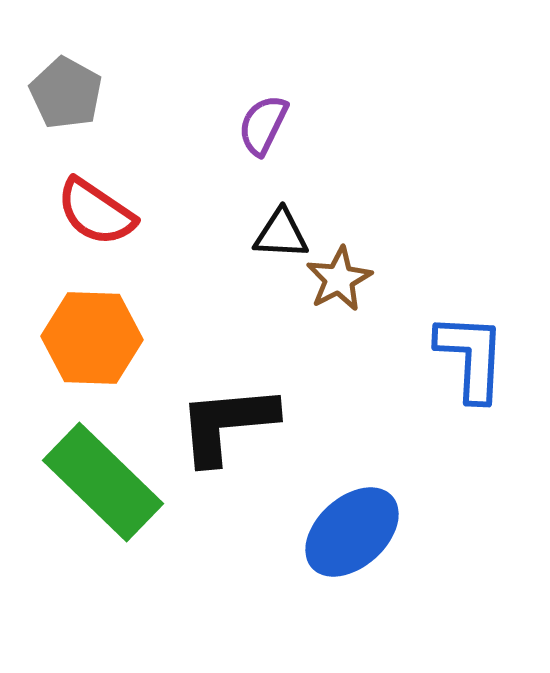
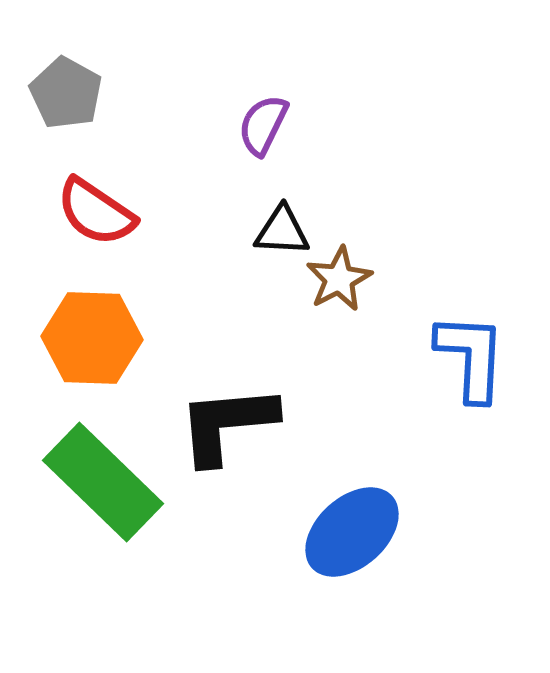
black triangle: moved 1 px right, 3 px up
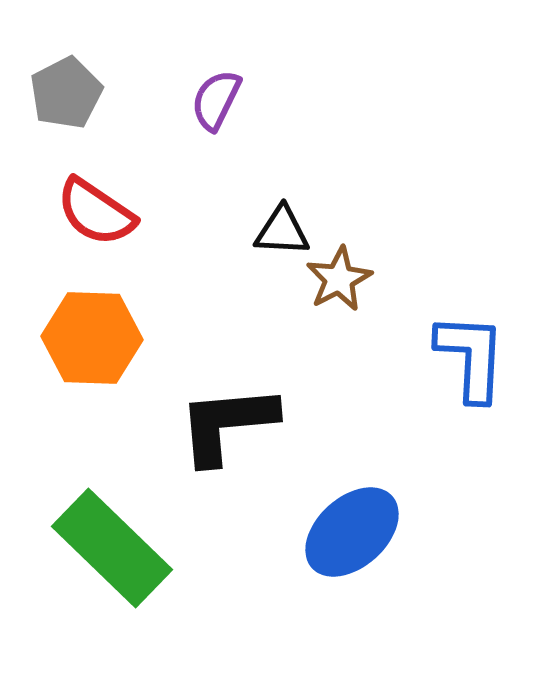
gray pentagon: rotated 16 degrees clockwise
purple semicircle: moved 47 px left, 25 px up
green rectangle: moved 9 px right, 66 px down
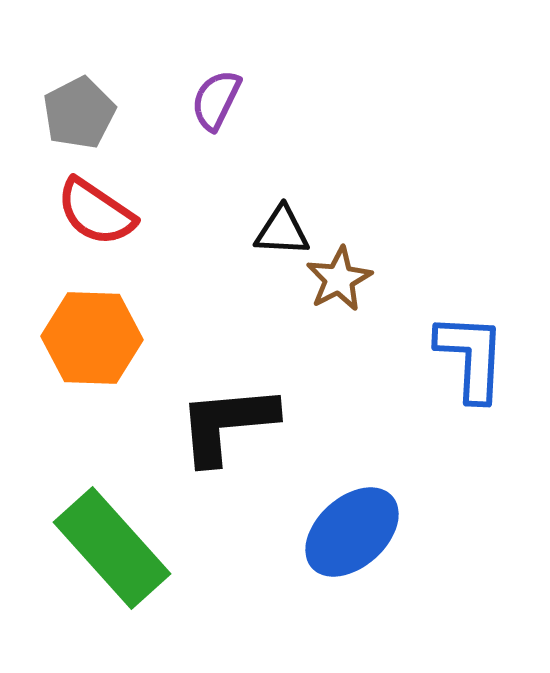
gray pentagon: moved 13 px right, 20 px down
green rectangle: rotated 4 degrees clockwise
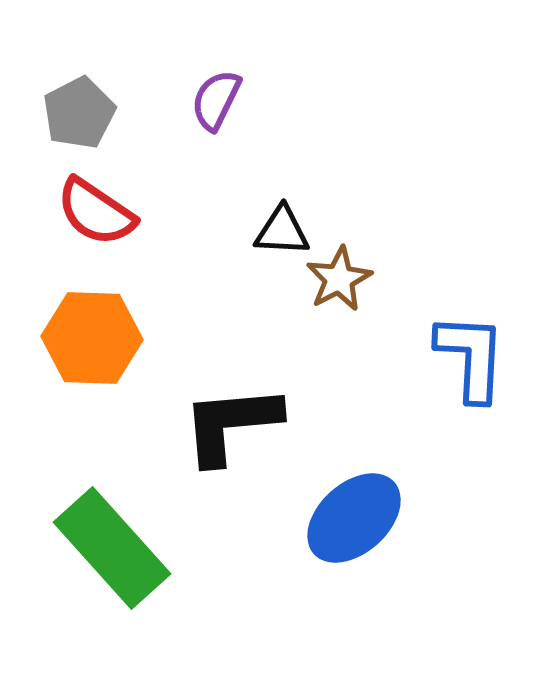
black L-shape: moved 4 px right
blue ellipse: moved 2 px right, 14 px up
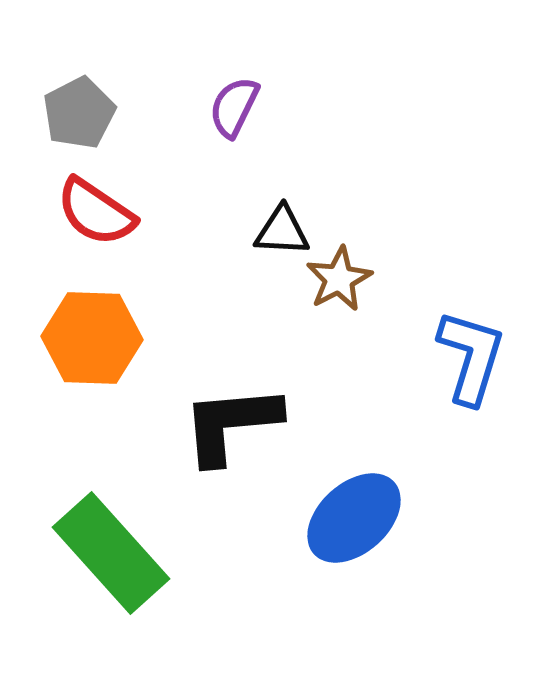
purple semicircle: moved 18 px right, 7 px down
blue L-shape: rotated 14 degrees clockwise
green rectangle: moved 1 px left, 5 px down
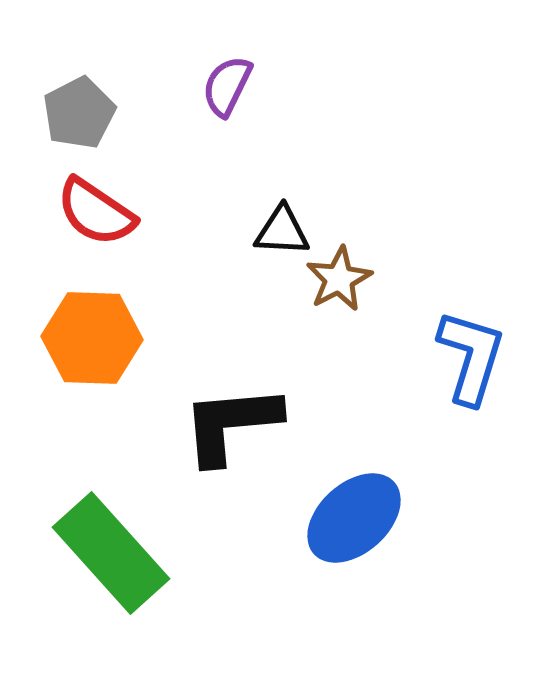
purple semicircle: moved 7 px left, 21 px up
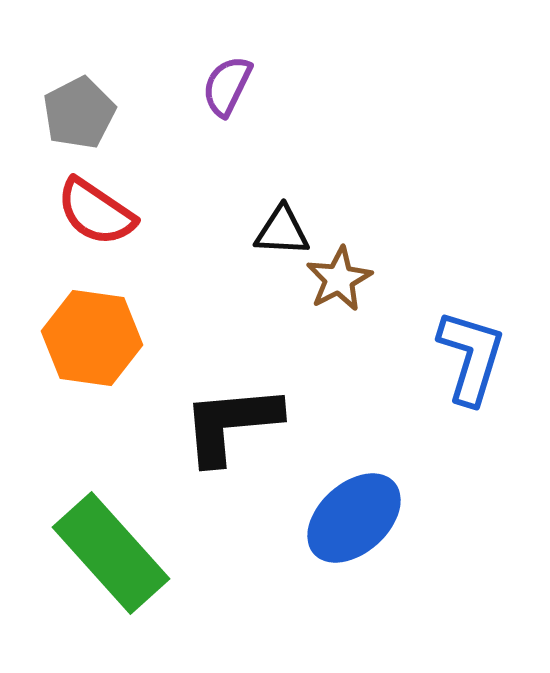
orange hexagon: rotated 6 degrees clockwise
